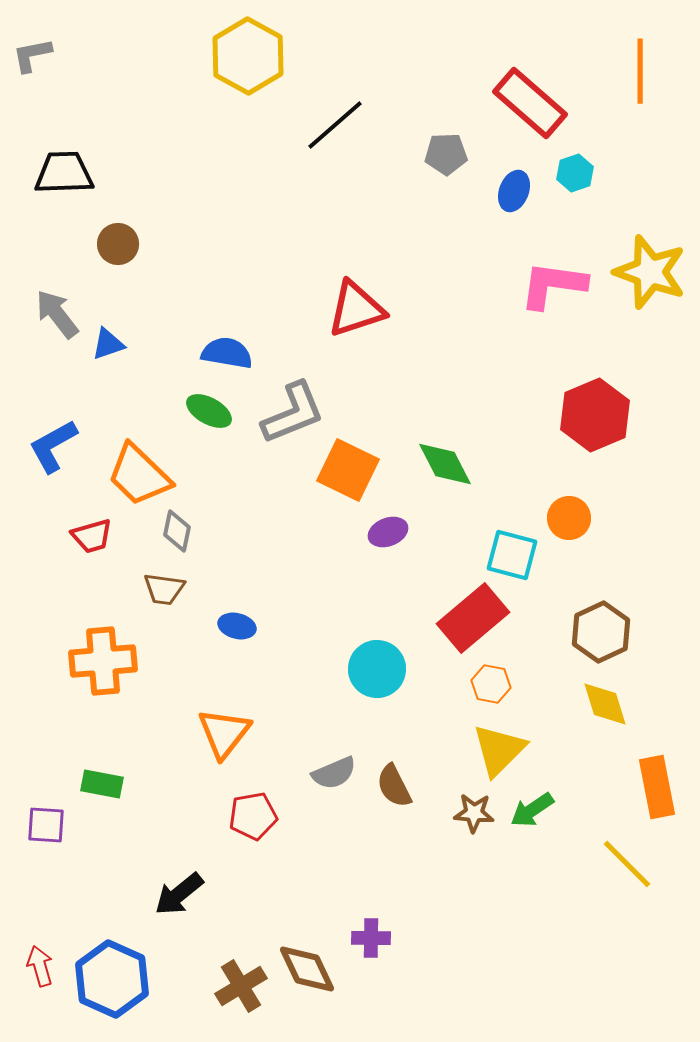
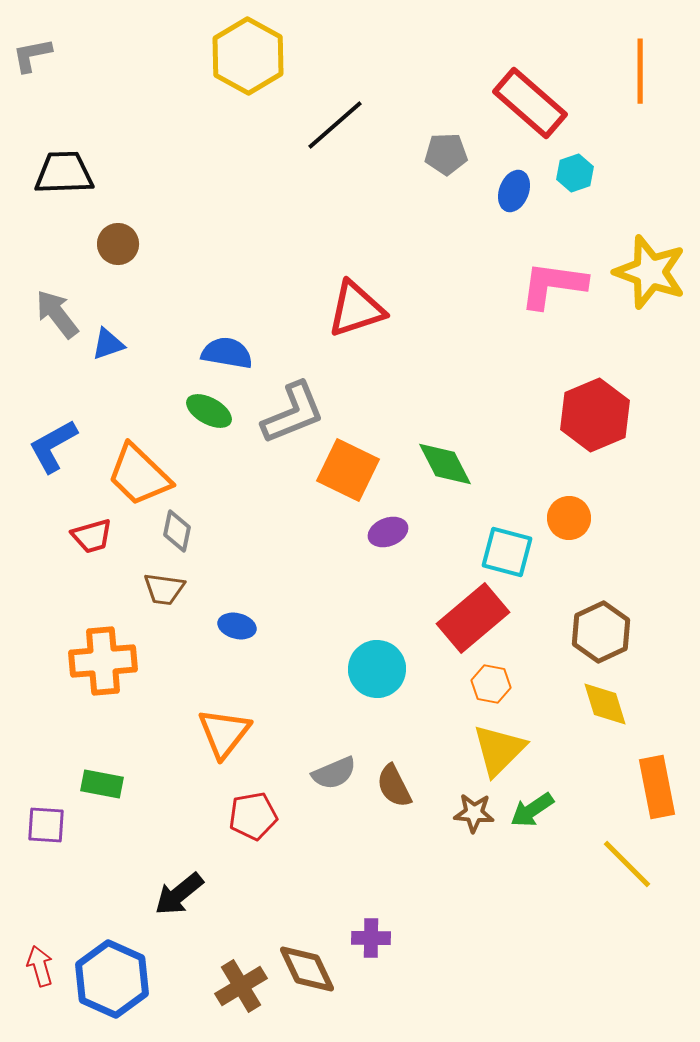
cyan square at (512, 555): moved 5 px left, 3 px up
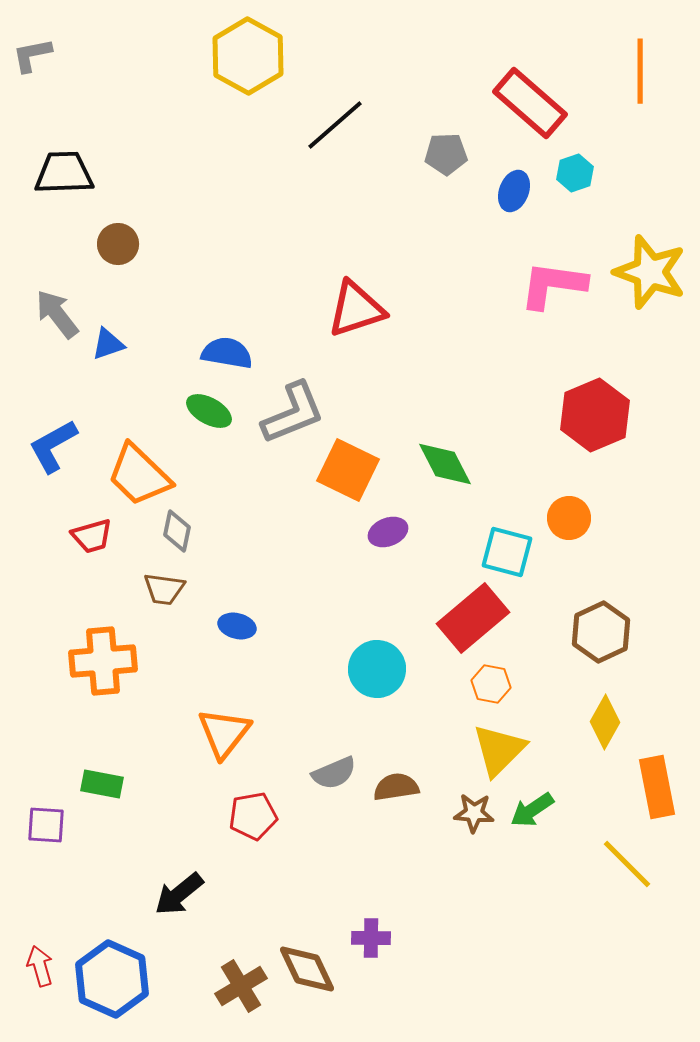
yellow diamond at (605, 704): moved 18 px down; rotated 46 degrees clockwise
brown semicircle at (394, 786): moved 2 px right, 1 px down; rotated 108 degrees clockwise
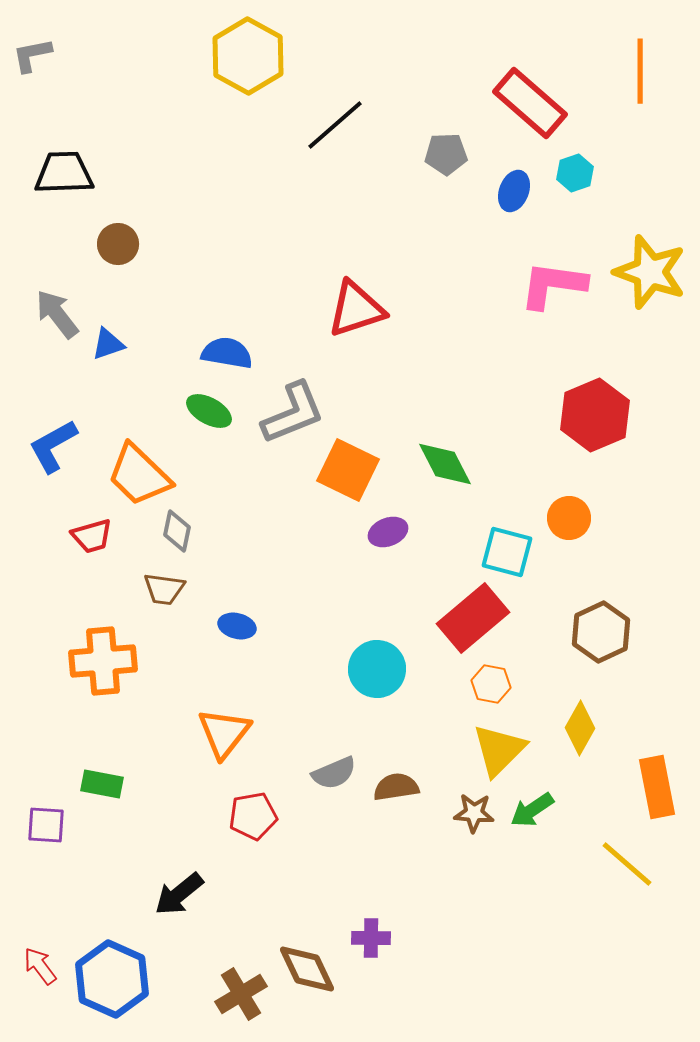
yellow diamond at (605, 722): moved 25 px left, 6 px down
yellow line at (627, 864): rotated 4 degrees counterclockwise
red arrow at (40, 966): rotated 21 degrees counterclockwise
brown cross at (241, 986): moved 8 px down
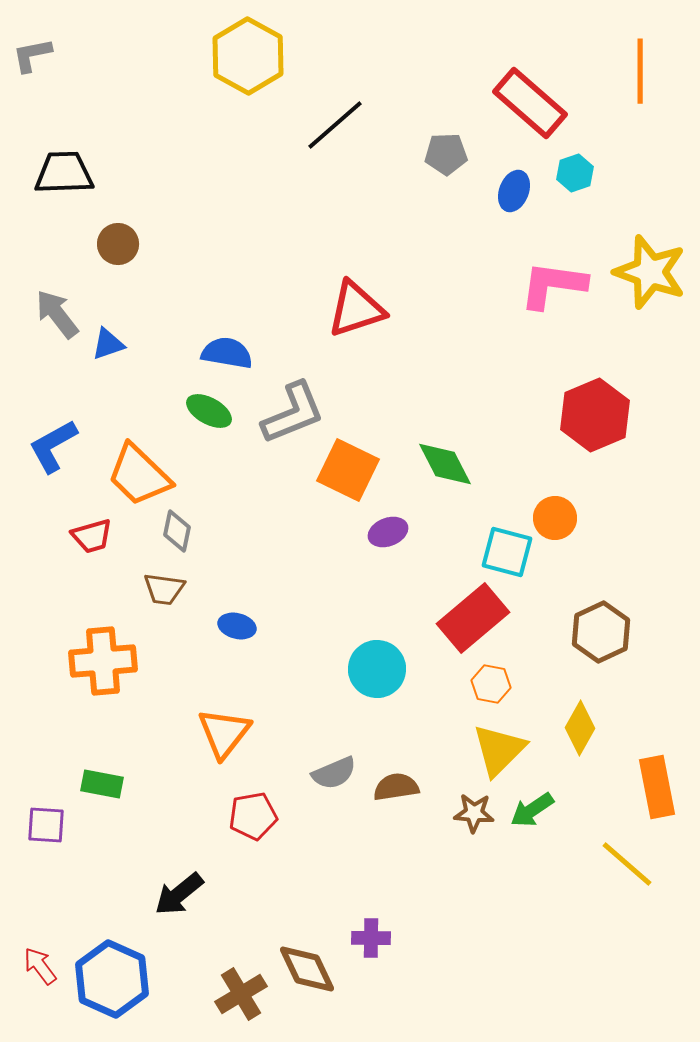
orange circle at (569, 518): moved 14 px left
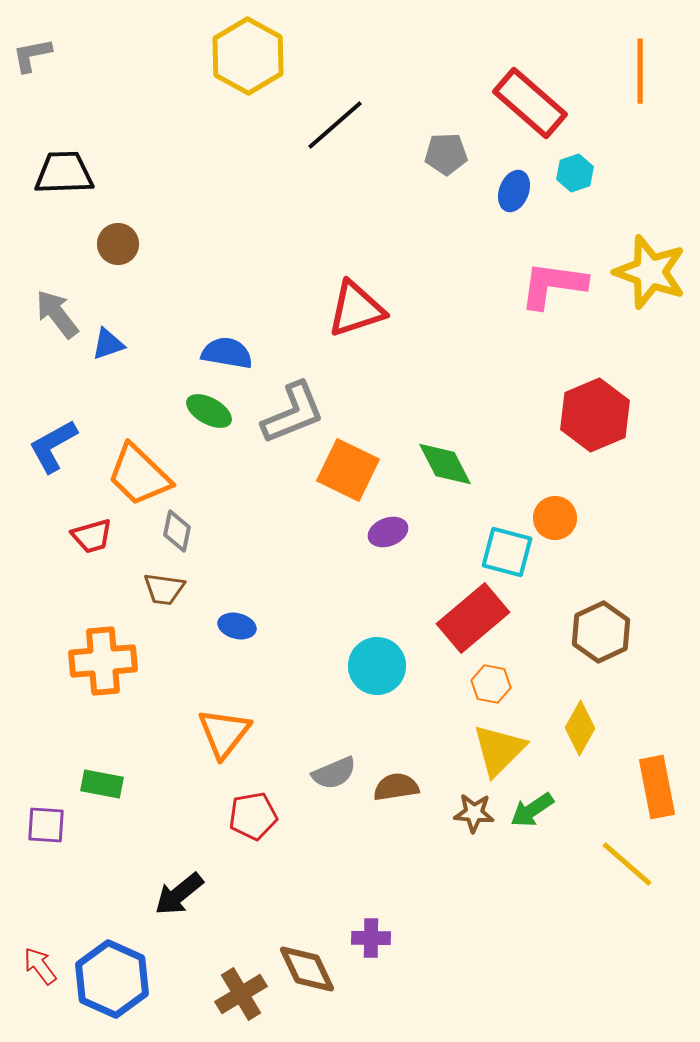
cyan circle at (377, 669): moved 3 px up
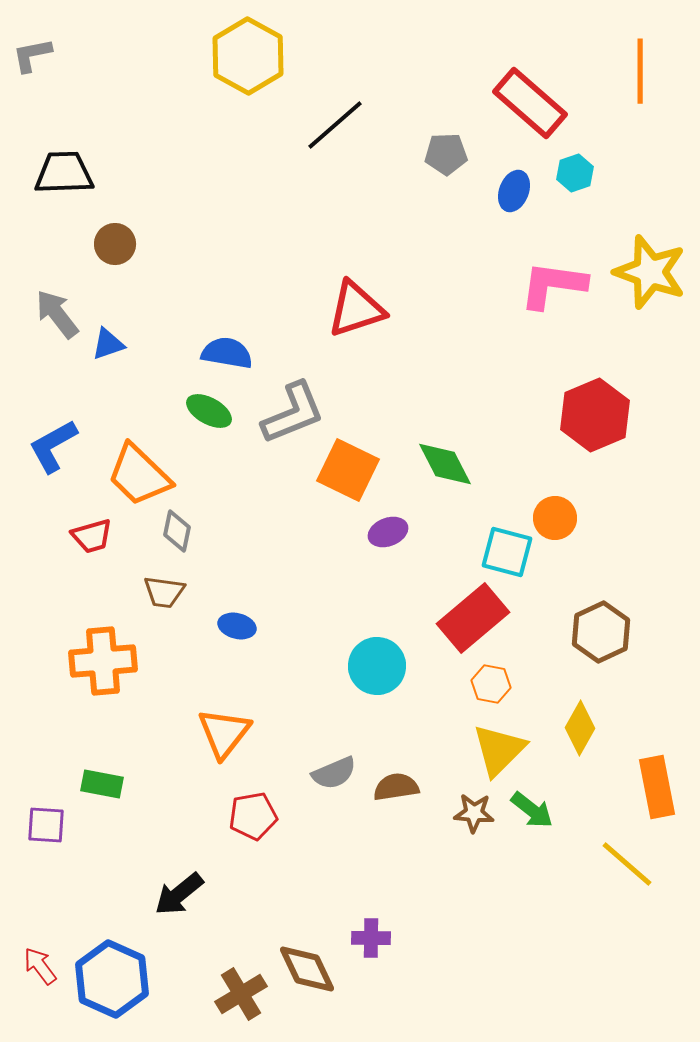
brown circle at (118, 244): moved 3 px left
brown trapezoid at (164, 589): moved 3 px down
green arrow at (532, 810): rotated 108 degrees counterclockwise
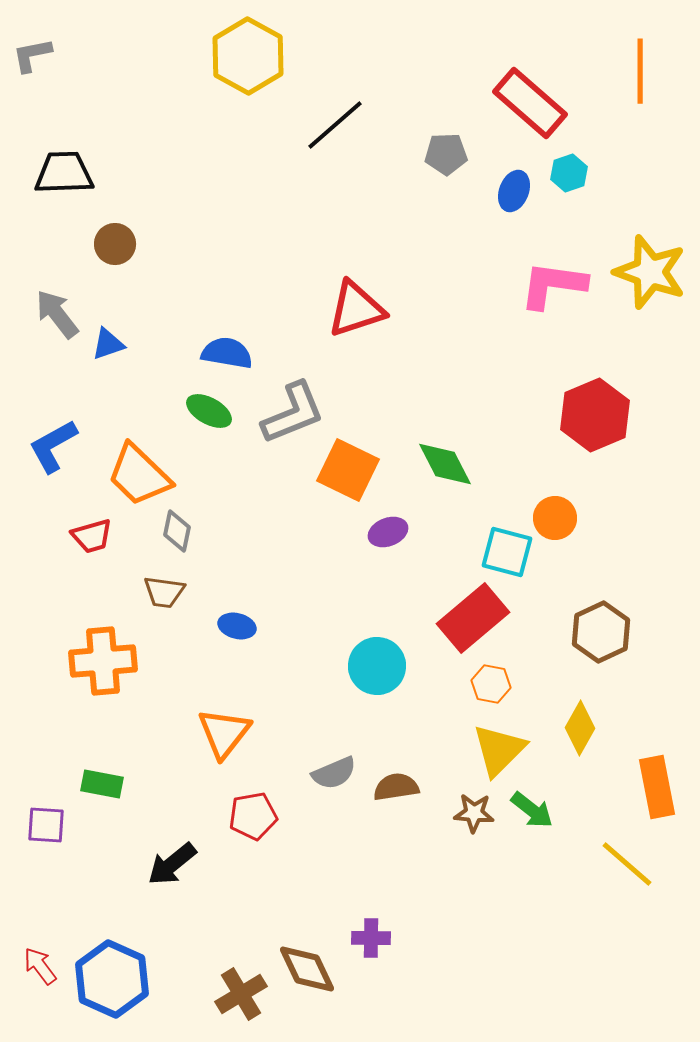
cyan hexagon at (575, 173): moved 6 px left
black arrow at (179, 894): moved 7 px left, 30 px up
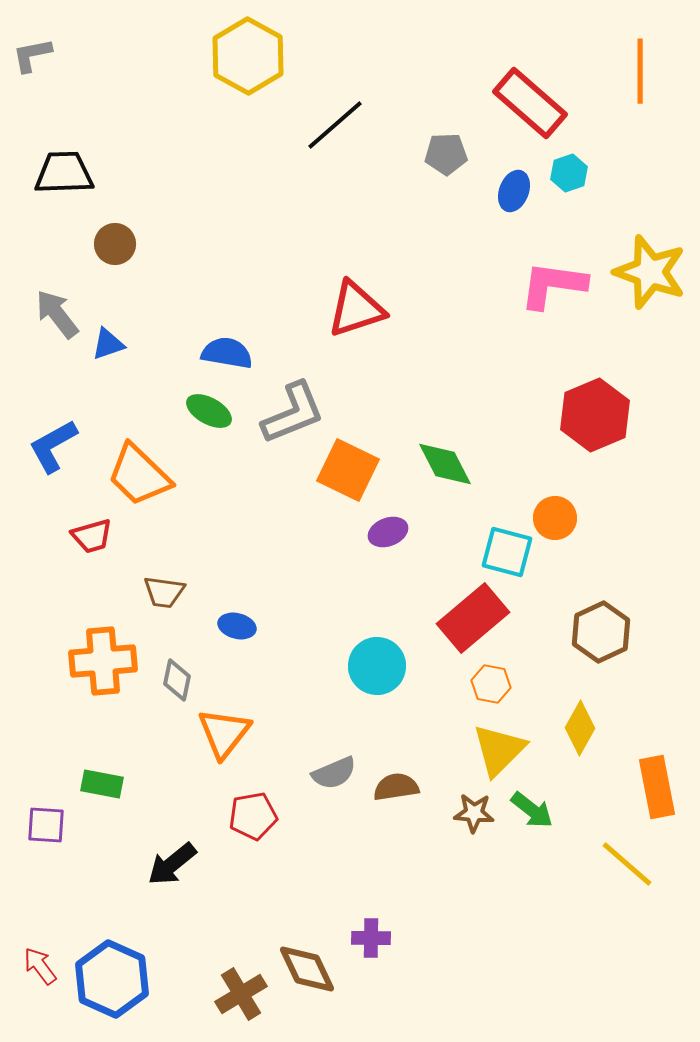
gray diamond at (177, 531): moved 149 px down
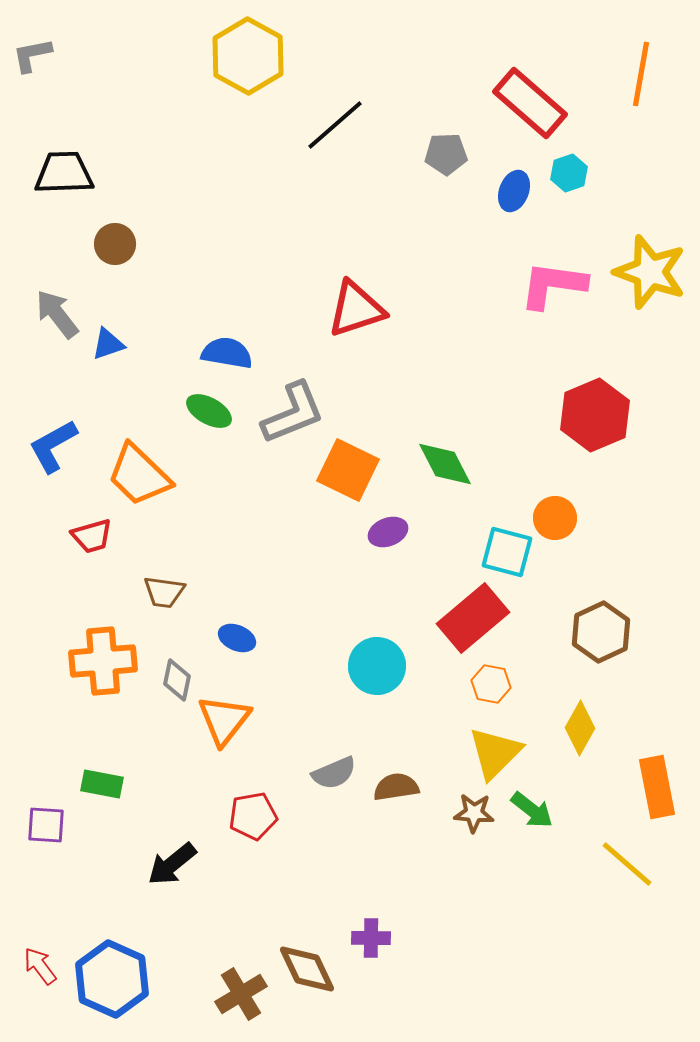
orange line at (640, 71): moved 1 px right, 3 px down; rotated 10 degrees clockwise
blue ellipse at (237, 626): moved 12 px down; rotated 9 degrees clockwise
orange triangle at (224, 733): moved 13 px up
yellow triangle at (499, 750): moved 4 px left, 3 px down
